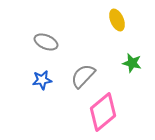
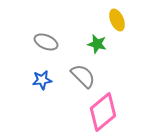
green star: moved 35 px left, 19 px up
gray semicircle: rotated 92 degrees clockwise
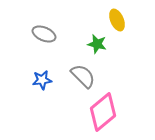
gray ellipse: moved 2 px left, 8 px up
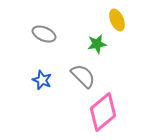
green star: rotated 24 degrees counterclockwise
blue star: rotated 30 degrees clockwise
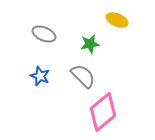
yellow ellipse: rotated 45 degrees counterclockwise
green star: moved 7 px left
blue star: moved 2 px left, 4 px up
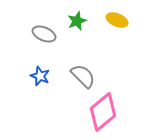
green star: moved 13 px left, 23 px up; rotated 12 degrees counterclockwise
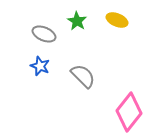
green star: rotated 18 degrees counterclockwise
blue star: moved 10 px up
pink diamond: moved 26 px right; rotated 12 degrees counterclockwise
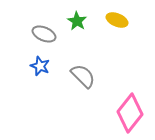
pink diamond: moved 1 px right, 1 px down
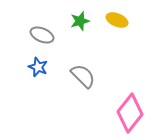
green star: moved 3 px right; rotated 24 degrees clockwise
gray ellipse: moved 2 px left, 1 px down
blue star: moved 2 px left, 1 px down
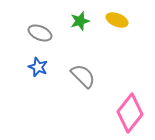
gray ellipse: moved 2 px left, 2 px up
